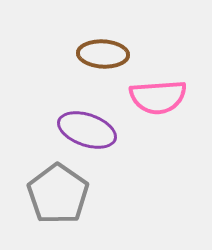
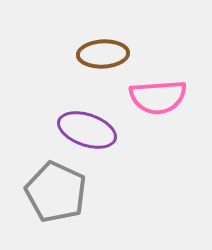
brown ellipse: rotated 6 degrees counterclockwise
gray pentagon: moved 2 px left, 2 px up; rotated 10 degrees counterclockwise
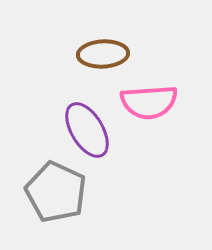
pink semicircle: moved 9 px left, 5 px down
purple ellipse: rotated 40 degrees clockwise
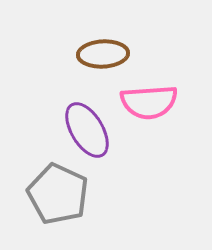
gray pentagon: moved 2 px right, 2 px down
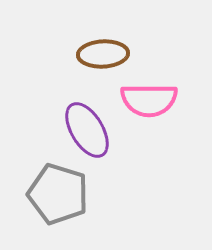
pink semicircle: moved 2 px up; rotated 4 degrees clockwise
gray pentagon: rotated 8 degrees counterclockwise
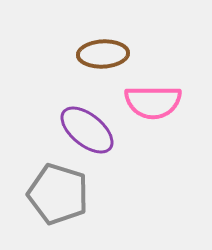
pink semicircle: moved 4 px right, 2 px down
purple ellipse: rotated 20 degrees counterclockwise
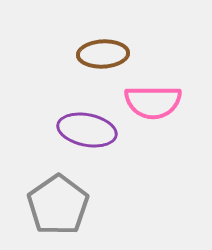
purple ellipse: rotated 28 degrees counterclockwise
gray pentagon: moved 11 px down; rotated 20 degrees clockwise
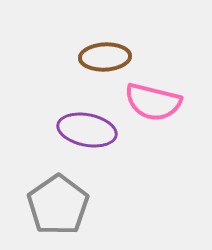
brown ellipse: moved 2 px right, 3 px down
pink semicircle: rotated 14 degrees clockwise
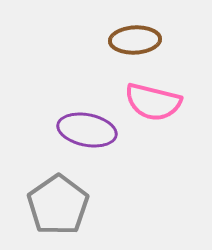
brown ellipse: moved 30 px right, 17 px up
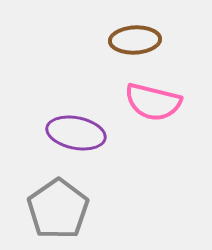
purple ellipse: moved 11 px left, 3 px down
gray pentagon: moved 4 px down
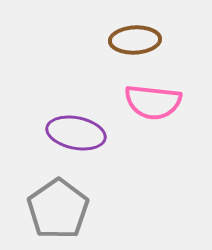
pink semicircle: rotated 8 degrees counterclockwise
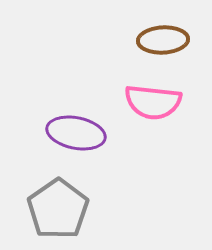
brown ellipse: moved 28 px right
